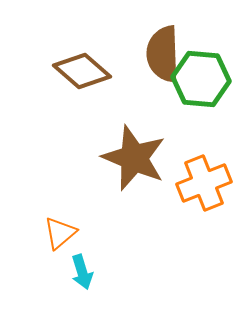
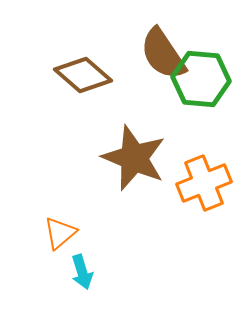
brown semicircle: rotated 32 degrees counterclockwise
brown diamond: moved 1 px right, 4 px down
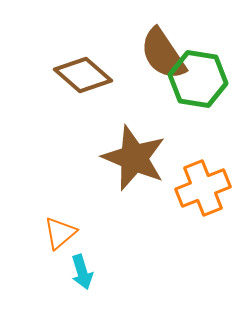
green hexagon: moved 3 px left; rotated 4 degrees clockwise
orange cross: moved 1 px left, 5 px down
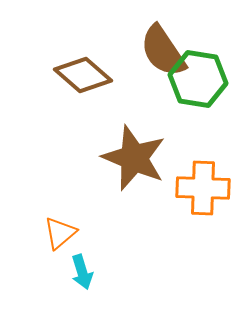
brown semicircle: moved 3 px up
orange cross: rotated 24 degrees clockwise
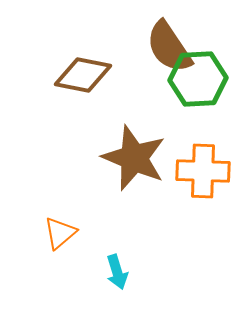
brown semicircle: moved 6 px right, 4 px up
brown diamond: rotated 30 degrees counterclockwise
green hexagon: rotated 12 degrees counterclockwise
orange cross: moved 17 px up
cyan arrow: moved 35 px right
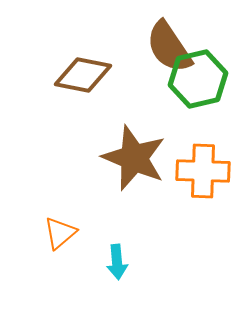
green hexagon: rotated 10 degrees counterclockwise
cyan arrow: moved 10 px up; rotated 12 degrees clockwise
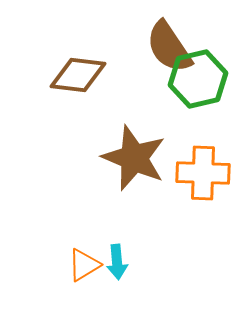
brown diamond: moved 5 px left; rotated 4 degrees counterclockwise
orange cross: moved 2 px down
orange triangle: moved 24 px right, 32 px down; rotated 9 degrees clockwise
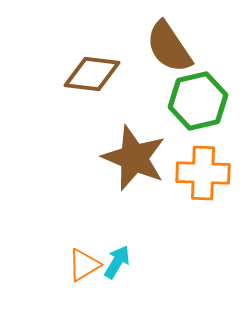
brown diamond: moved 14 px right, 1 px up
green hexagon: moved 22 px down
cyan arrow: rotated 144 degrees counterclockwise
